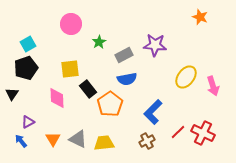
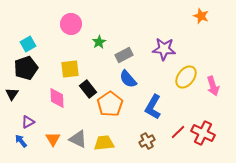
orange star: moved 1 px right, 1 px up
purple star: moved 9 px right, 4 px down
blue semicircle: moved 1 px right; rotated 60 degrees clockwise
blue L-shape: moved 5 px up; rotated 15 degrees counterclockwise
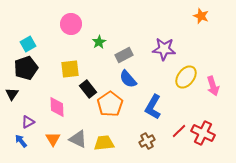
pink diamond: moved 9 px down
red line: moved 1 px right, 1 px up
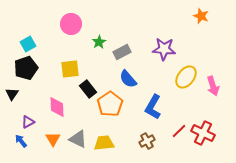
gray rectangle: moved 2 px left, 3 px up
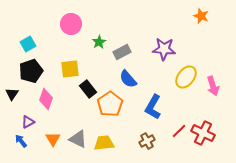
black pentagon: moved 5 px right, 3 px down
pink diamond: moved 11 px left, 8 px up; rotated 20 degrees clockwise
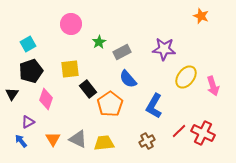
blue L-shape: moved 1 px right, 1 px up
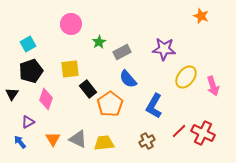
blue arrow: moved 1 px left, 1 px down
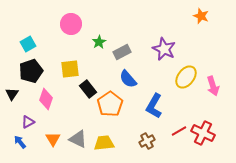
purple star: rotated 20 degrees clockwise
red line: rotated 14 degrees clockwise
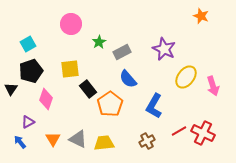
black triangle: moved 1 px left, 5 px up
